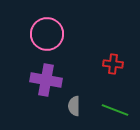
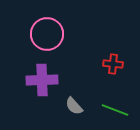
purple cross: moved 4 px left; rotated 12 degrees counterclockwise
gray semicircle: rotated 42 degrees counterclockwise
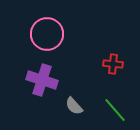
purple cross: rotated 20 degrees clockwise
green line: rotated 28 degrees clockwise
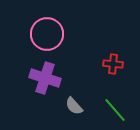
purple cross: moved 3 px right, 2 px up
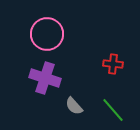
green line: moved 2 px left
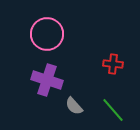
purple cross: moved 2 px right, 2 px down
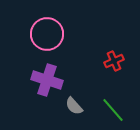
red cross: moved 1 px right, 3 px up; rotated 30 degrees counterclockwise
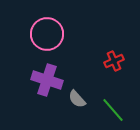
gray semicircle: moved 3 px right, 7 px up
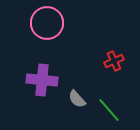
pink circle: moved 11 px up
purple cross: moved 5 px left; rotated 12 degrees counterclockwise
green line: moved 4 px left
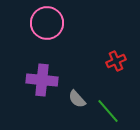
red cross: moved 2 px right
green line: moved 1 px left, 1 px down
